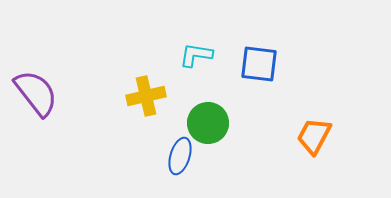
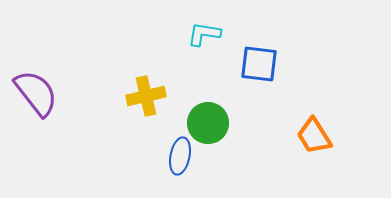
cyan L-shape: moved 8 px right, 21 px up
orange trapezoid: rotated 60 degrees counterclockwise
blue ellipse: rotated 6 degrees counterclockwise
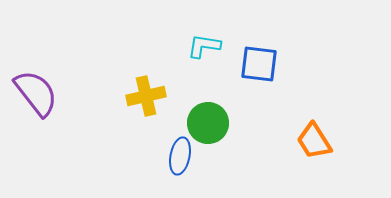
cyan L-shape: moved 12 px down
orange trapezoid: moved 5 px down
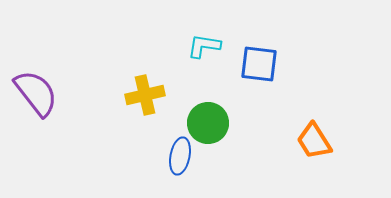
yellow cross: moved 1 px left, 1 px up
